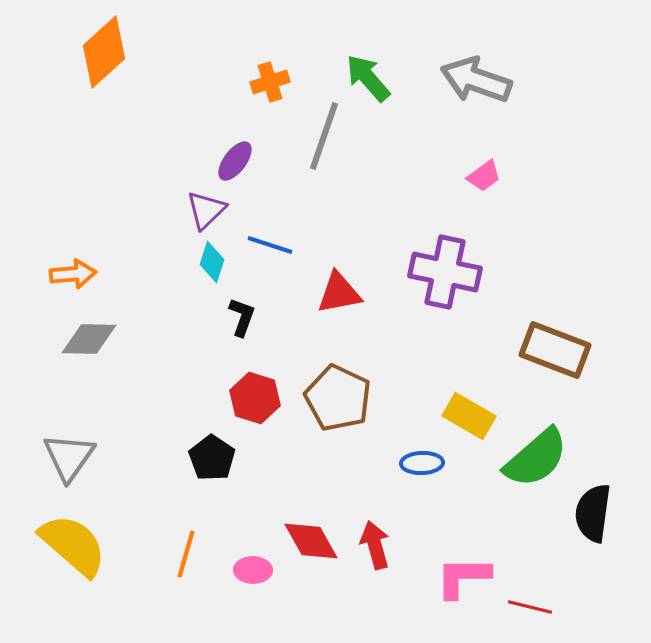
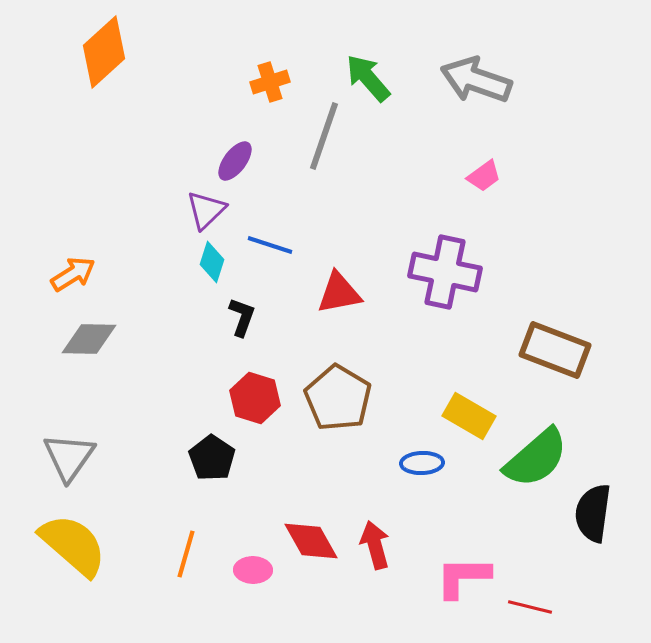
orange arrow: rotated 27 degrees counterclockwise
brown pentagon: rotated 6 degrees clockwise
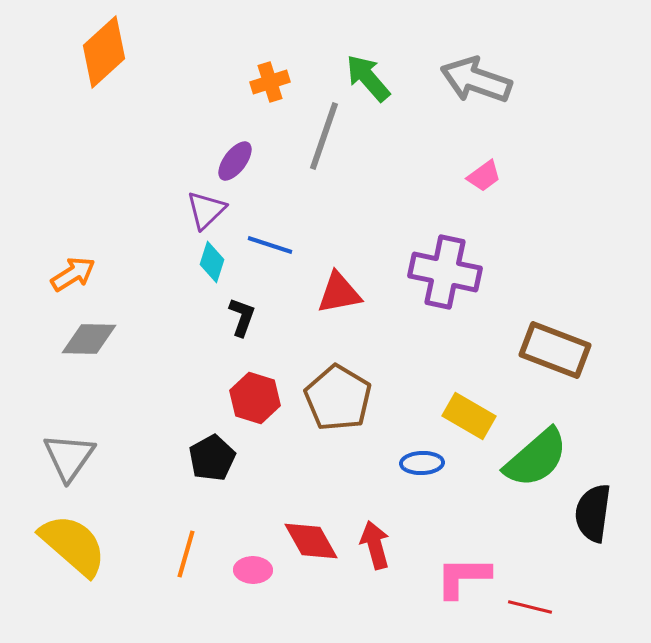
black pentagon: rotated 9 degrees clockwise
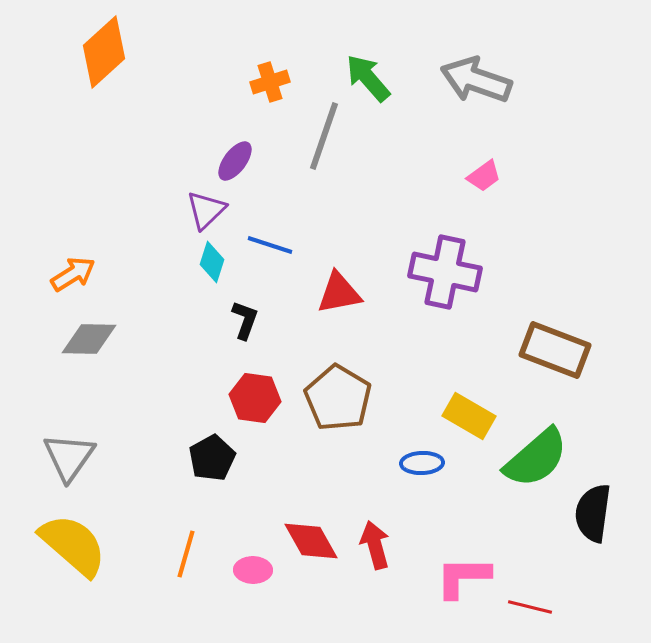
black L-shape: moved 3 px right, 3 px down
red hexagon: rotated 9 degrees counterclockwise
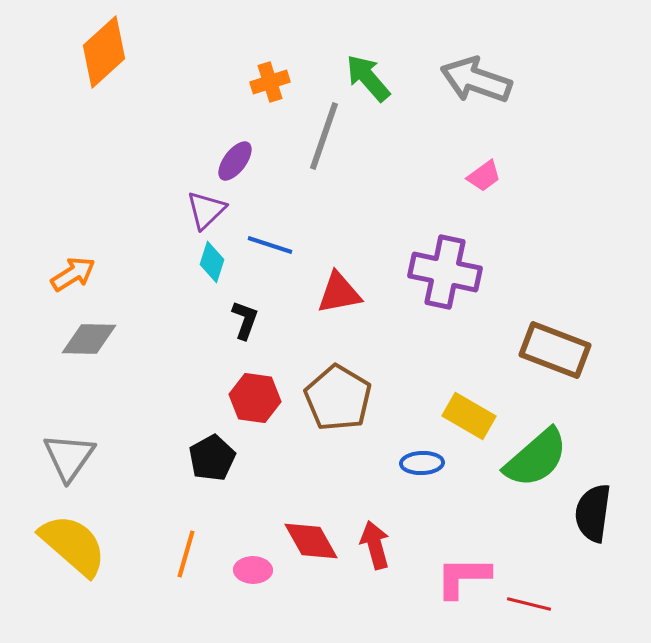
red line: moved 1 px left, 3 px up
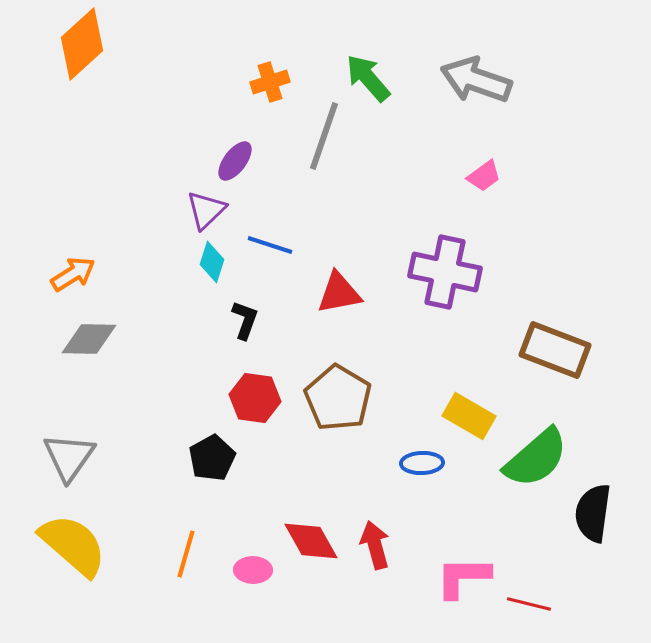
orange diamond: moved 22 px left, 8 px up
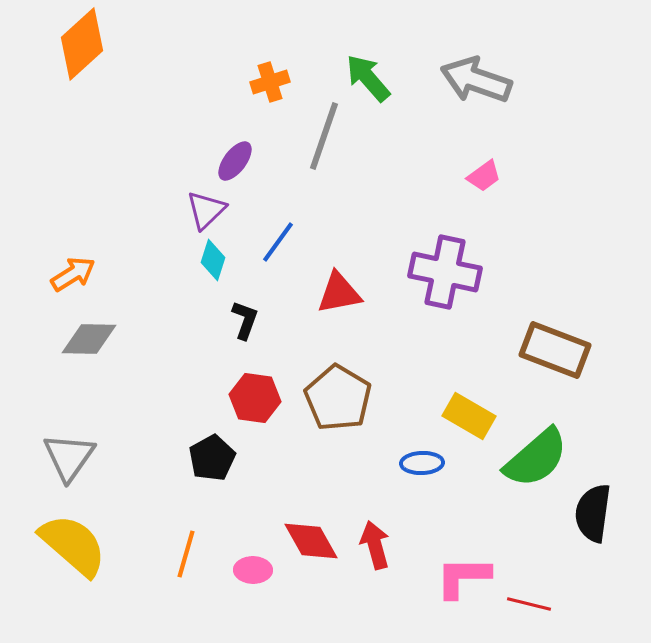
blue line: moved 8 px right, 3 px up; rotated 72 degrees counterclockwise
cyan diamond: moved 1 px right, 2 px up
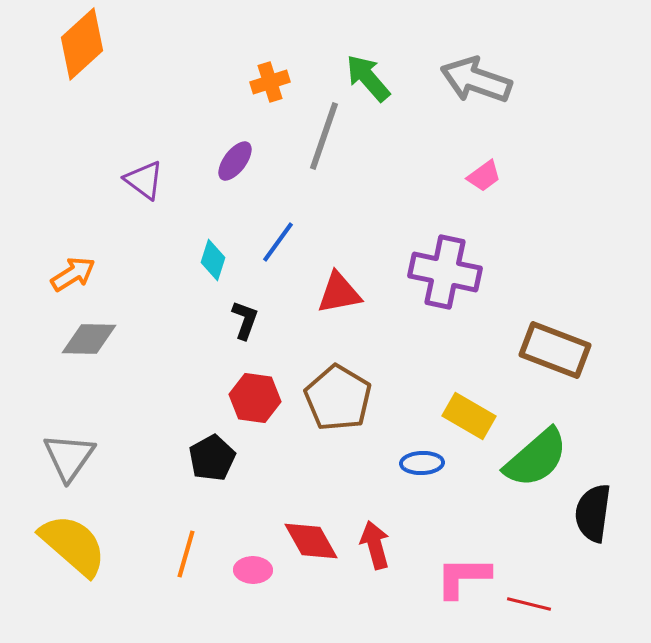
purple triangle: moved 62 px left, 30 px up; rotated 39 degrees counterclockwise
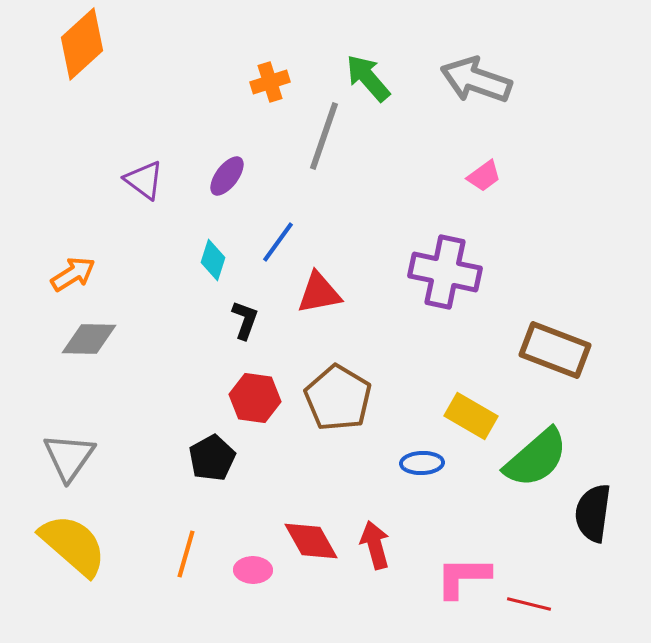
purple ellipse: moved 8 px left, 15 px down
red triangle: moved 20 px left
yellow rectangle: moved 2 px right
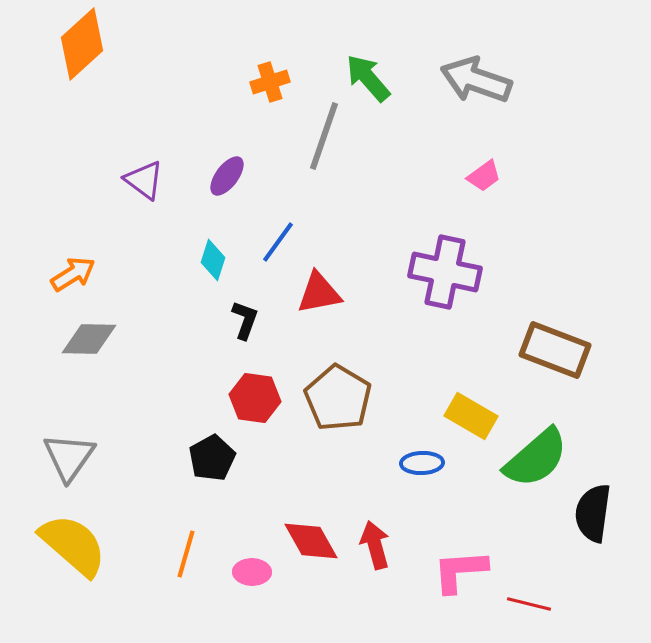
pink ellipse: moved 1 px left, 2 px down
pink L-shape: moved 3 px left, 6 px up; rotated 4 degrees counterclockwise
